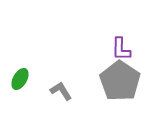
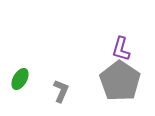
purple L-shape: rotated 15 degrees clockwise
gray L-shape: rotated 55 degrees clockwise
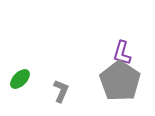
purple L-shape: moved 1 px right, 4 px down
green ellipse: rotated 15 degrees clockwise
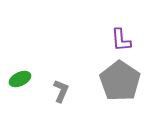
purple L-shape: moved 1 px left, 13 px up; rotated 20 degrees counterclockwise
green ellipse: rotated 20 degrees clockwise
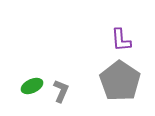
green ellipse: moved 12 px right, 7 px down
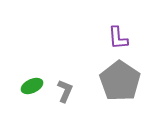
purple L-shape: moved 3 px left, 2 px up
gray L-shape: moved 4 px right
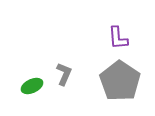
gray L-shape: moved 1 px left, 17 px up
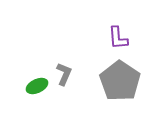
green ellipse: moved 5 px right
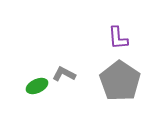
gray L-shape: rotated 85 degrees counterclockwise
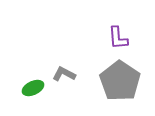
green ellipse: moved 4 px left, 2 px down
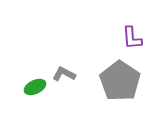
purple L-shape: moved 14 px right
green ellipse: moved 2 px right, 1 px up
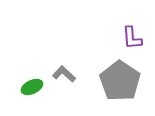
gray L-shape: rotated 15 degrees clockwise
green ellipse: moved 3 px left
